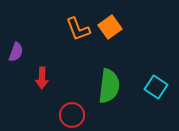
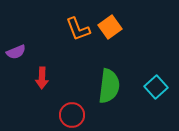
purple semicircle: rotated 48 degrees clockwise
cyan square: rotated 15 degrees clockwise
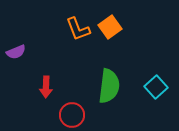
red arrow: moved 4 px right, 9 px down
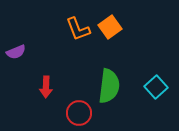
red circle: moved 7 px right, 2 px up
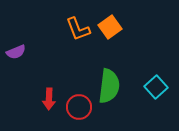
red arrow: moved 3 px right, 12 px down
red circle: moved 6 px up
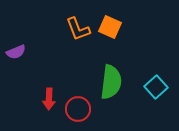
orange square: rotated 30 degrees counterclockwise
green semicircle: moved 2 px right, 4 px up
red circle: moved 1 px left, 2 px down
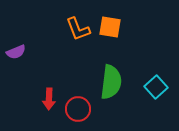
orange square: rotated 15 degrees counterclockwise
